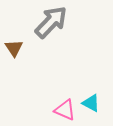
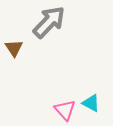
gray arrow: moved 2 px left
pink triangle: rotated 25 degrees clockwise
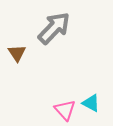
gray arrow: moved 5 px right, 6 px down
brown triangle: moved 3 px right, 5 px down
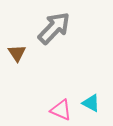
pink triangle: moved 4 px left; rotated 25 degrees counterclockwise
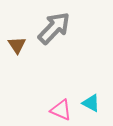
brown triangle: moved 8 px up
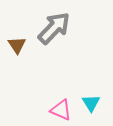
cyan triangle: rotated 30 degrees clockwise
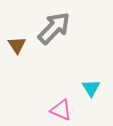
cyan triangle: moved 15 px up
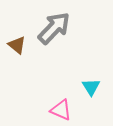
brown triangle: rotated 18 degrees counterclockwise
cyan triangle: moved 1 px up
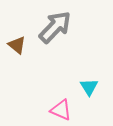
gray arrow: moved 1 px right, 1 px up
cyan triangle: moved 2 px left
